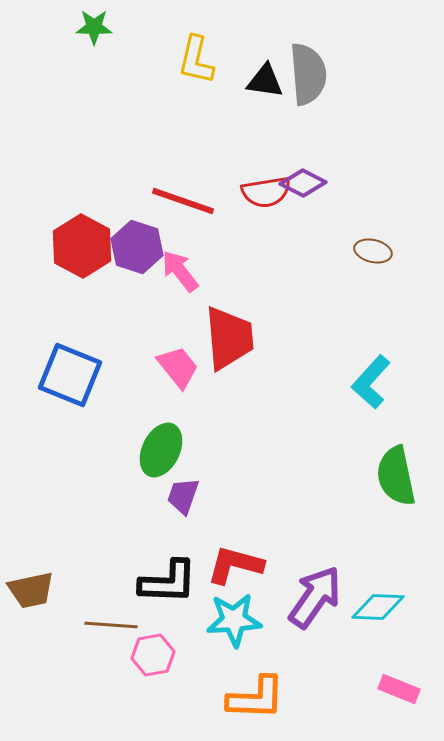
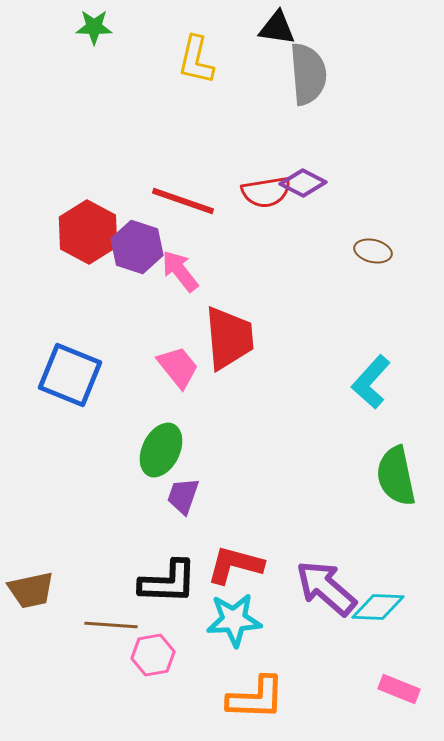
black triangle: moved 12 px right, 53 px up
red hexagon: moved 6 px right, 14 px up
purple arrow: moved 11 px right, 9 px up; rotated 84 degrees counterclockwise
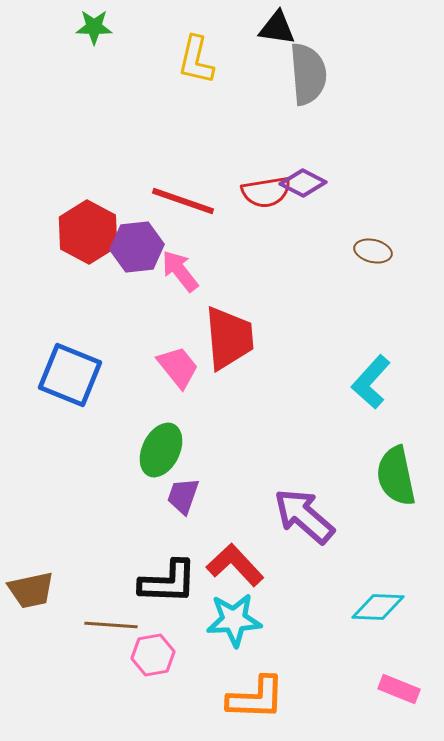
purple hexagon: rotated 24 degrees counterclockwise
red L-shape: rotated 32 degrees clockwise
purple arrow: moved 22 px left, 72 px up
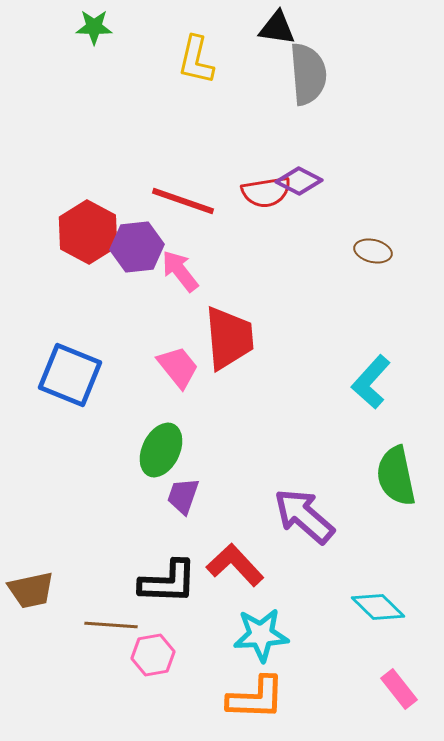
purple diamond: moved 4 px left, 2 px up
cyan diamond: rotated 42 degrees clockwise
cyan star: moved 27 px right, 15 px down
pink rectangle: rotated 30 degrees clockwise
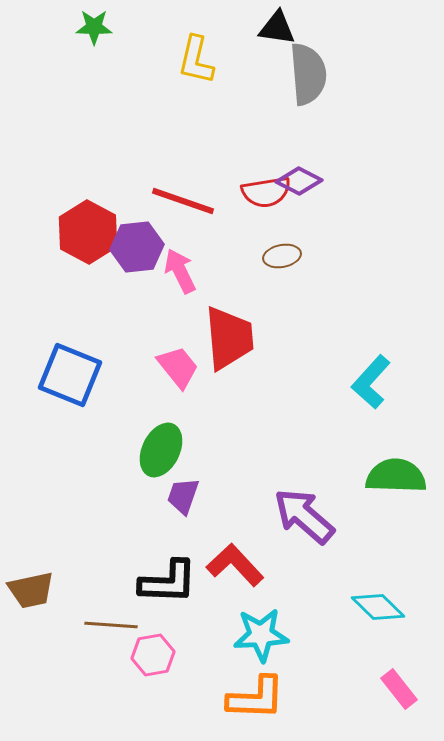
brown ellipse: moved 91 px left, 5 px down; rotated 24 degrees counterclockwise
pink arrow: rotated 12 degrees clockwise
green semicircle: rotated 104 degrees clockwise
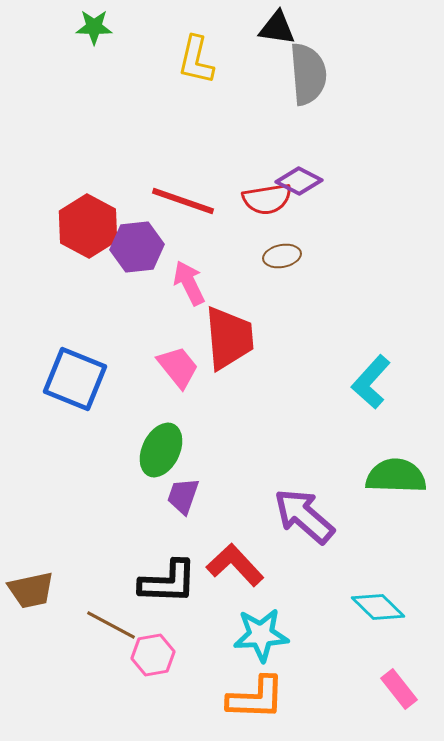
red semicircle: moved 1 px right, 7 px down
red hexagon: moved 6 px up
pink arrow: moved 9 px right, 12 px down
blue square: moved 5 px right, 4 px down
brown line: rotated 24 degrees clockwise
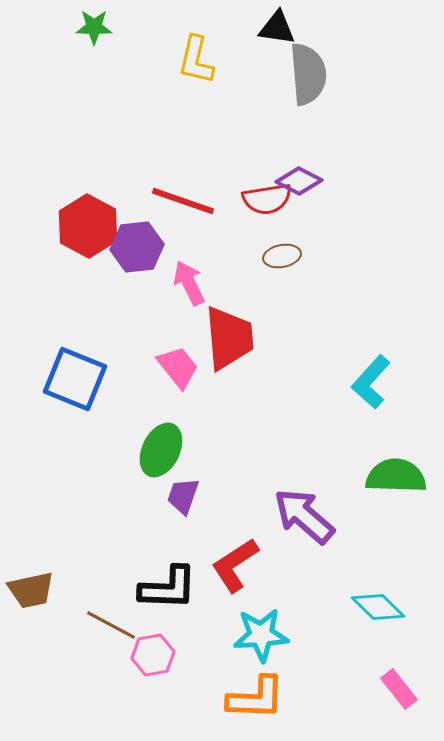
red L-shape: rotated 80 degrees counterclockwise
black L-shape: moved 6 px down
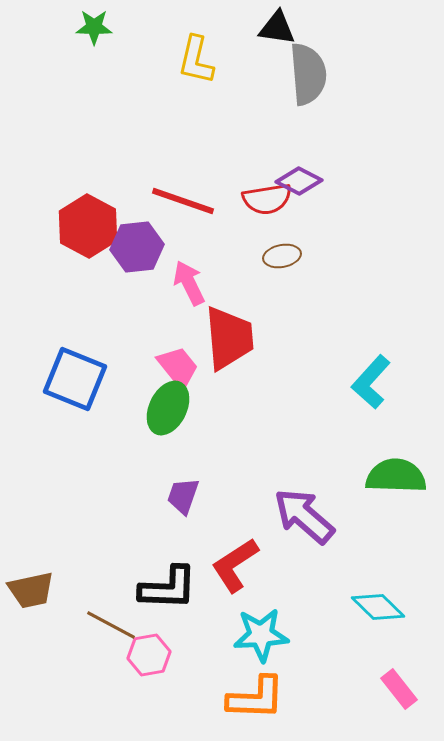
green ellipse: moved 7 px right, 42 px up
pink hexagon: moved 4 px left
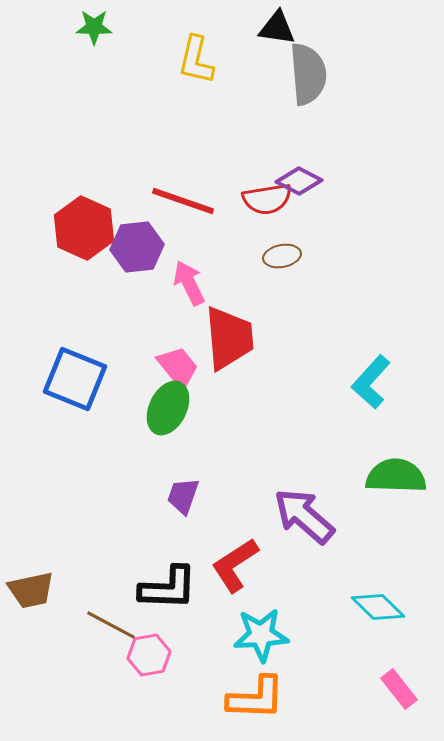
red hexagon: moved 4 px left, 2 px down; rotated 4 degrees counterclockwise
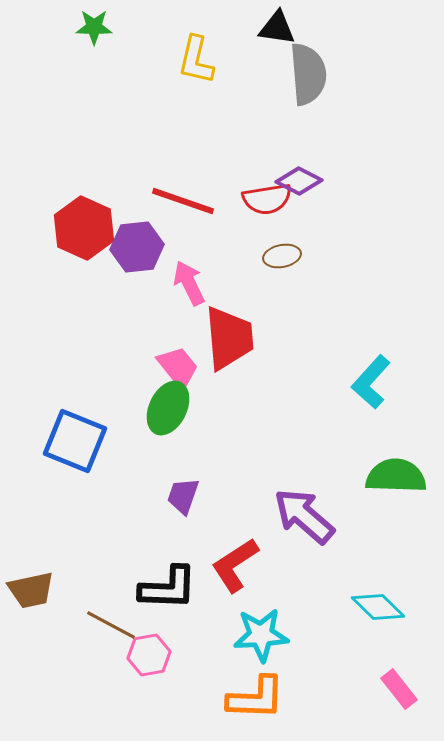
blue square: moved 62 px down
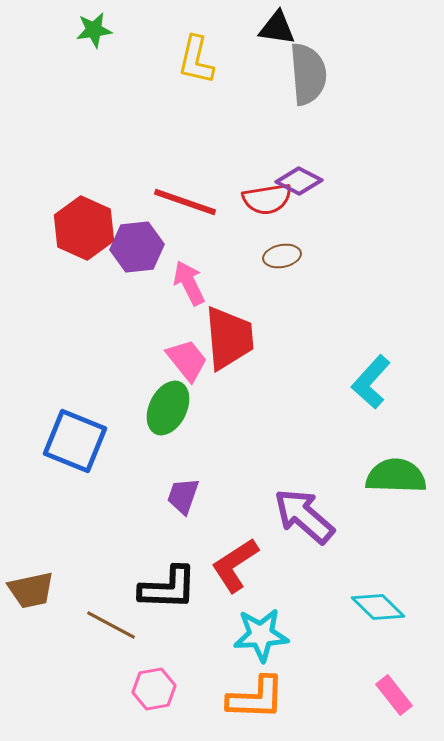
green star: moved 3 px down; rotated 9 degrees counterclockwise
red line: moved 2 px right, 1 px down
pink trapezoid: moved 9 px right, 7 px up
pink hexagon: moved 5 px right, 34 px down
pink rectangle: moved 5 px left, 6 px down
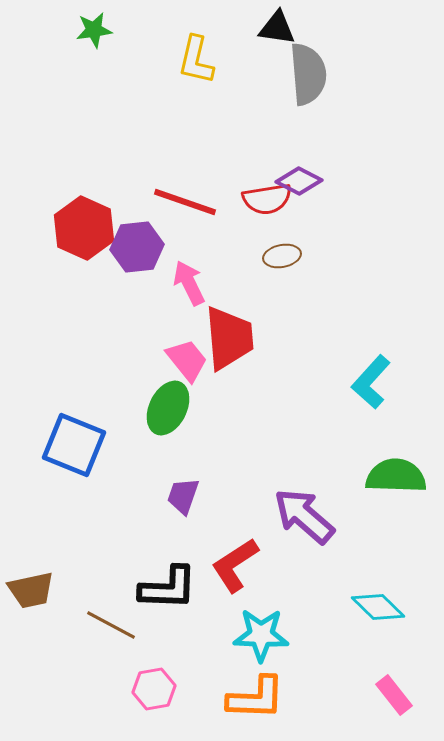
blue square: moved 1 px left, 4 px down
cyan star: rotated 6 degrees clockwise
